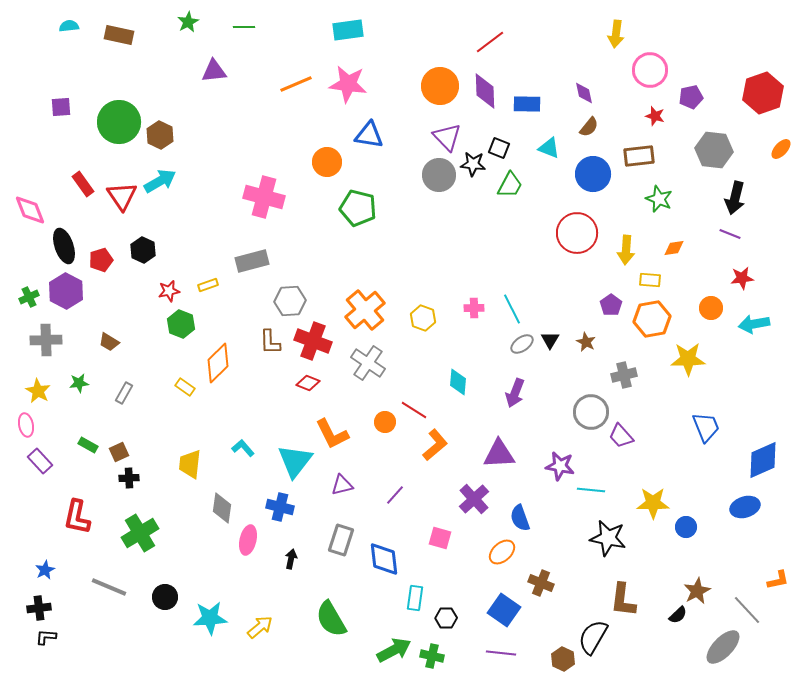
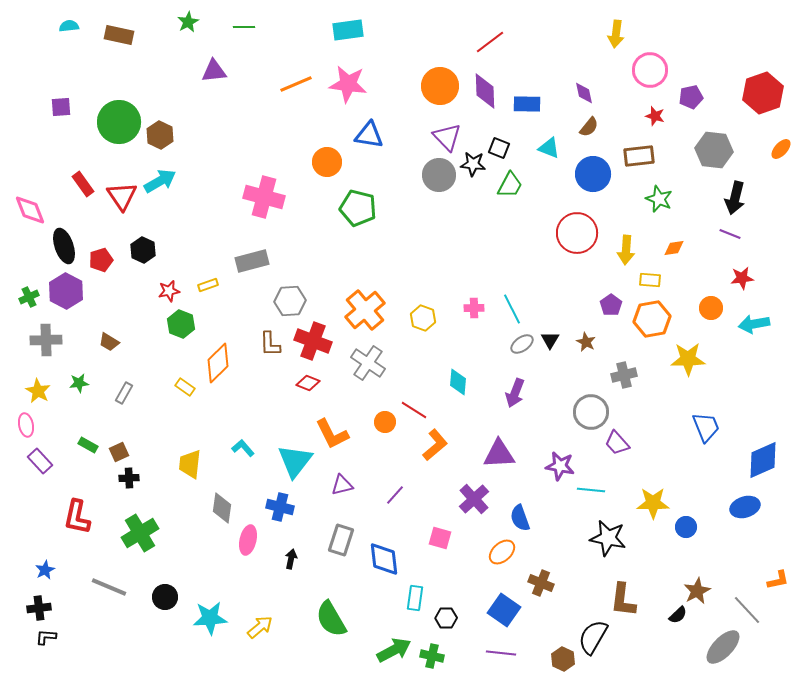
brown L-shape at (270, 342): moved 2 px down
purple trapezoid at (621, 436): moved 4 px left, 7 px down
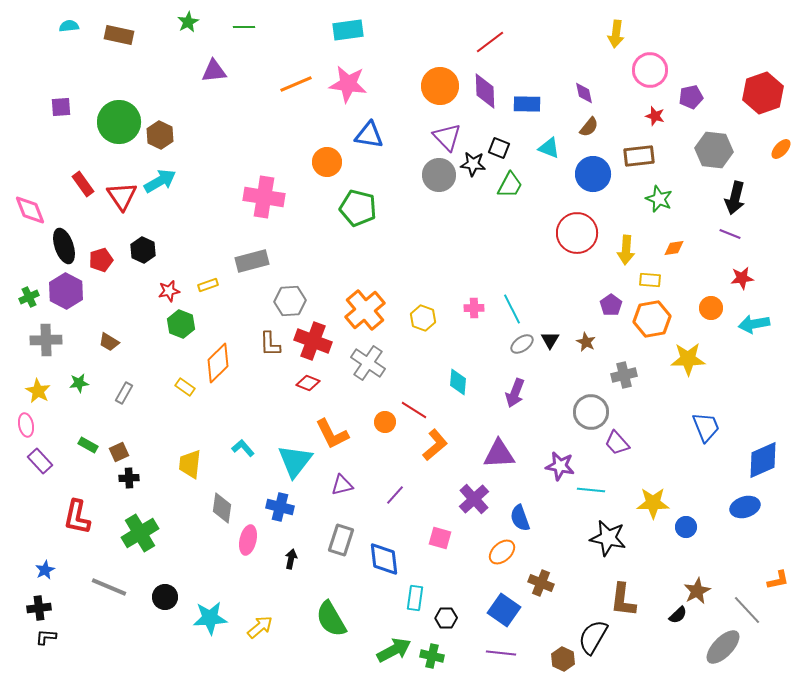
pink cross at (264, 197): rotated 6 degrees counterclockwise
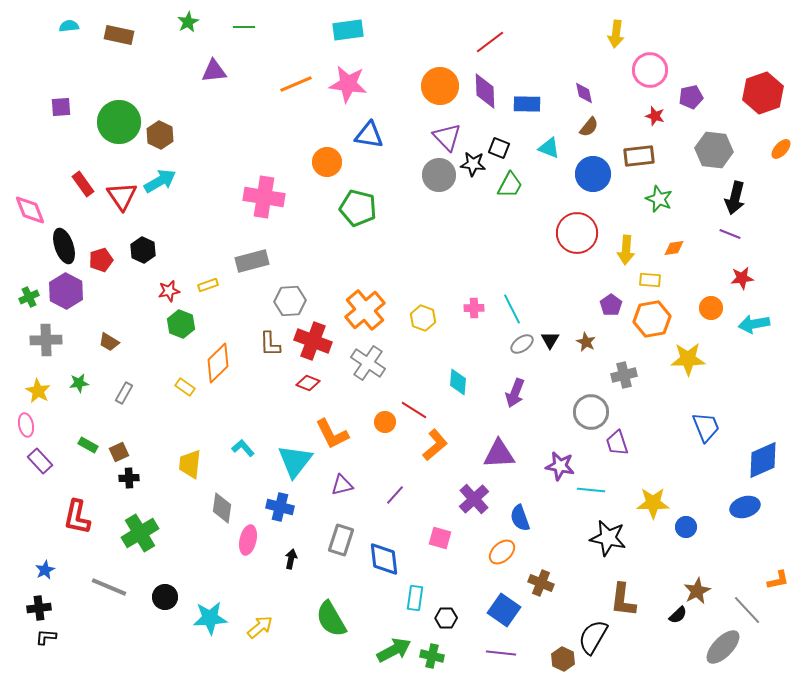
purple trapezoid at (617, 443): rotated 24 degrees clockwise
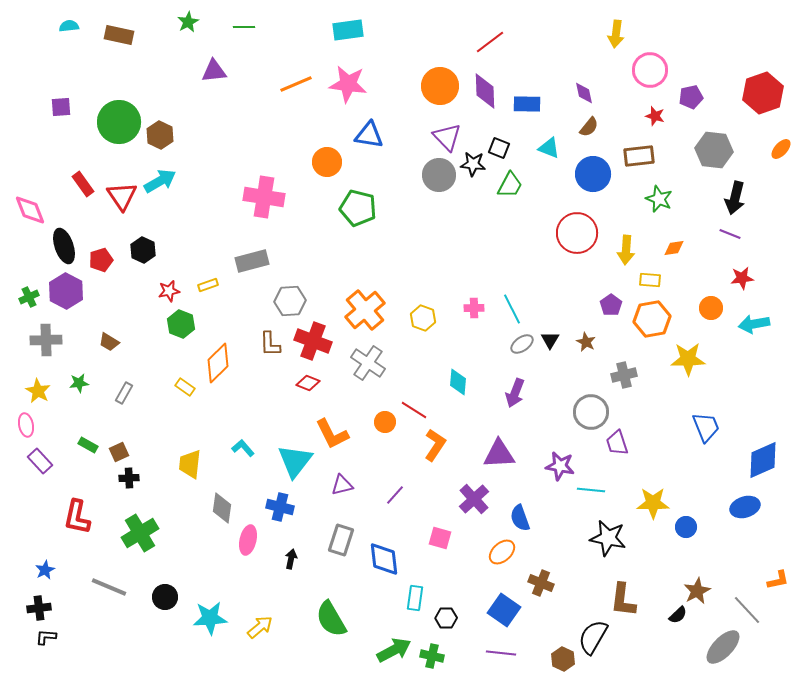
orange L-shape at (435, 445): rotated 16 degrees counterclockwise
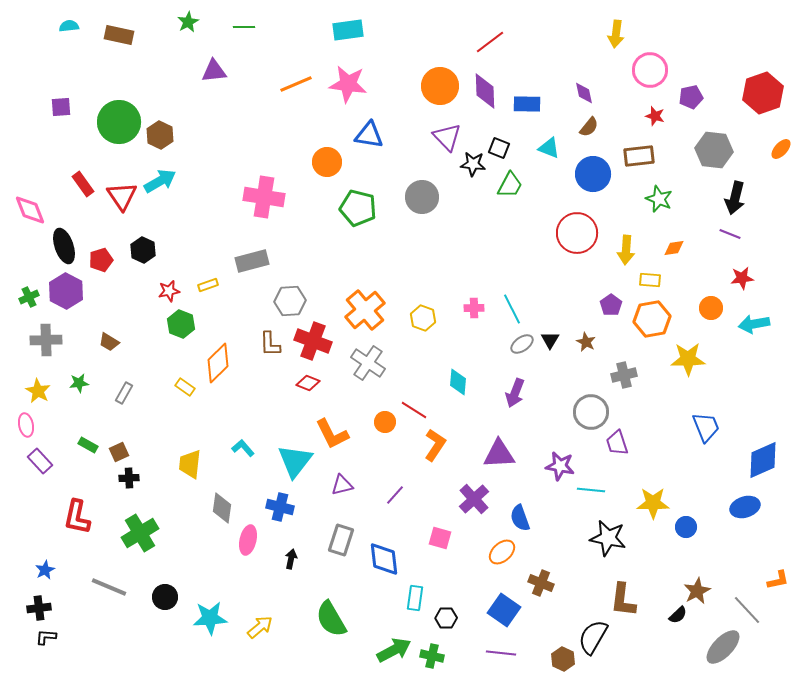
gray circle at (439, 175): moved 17 px left, 22 px down
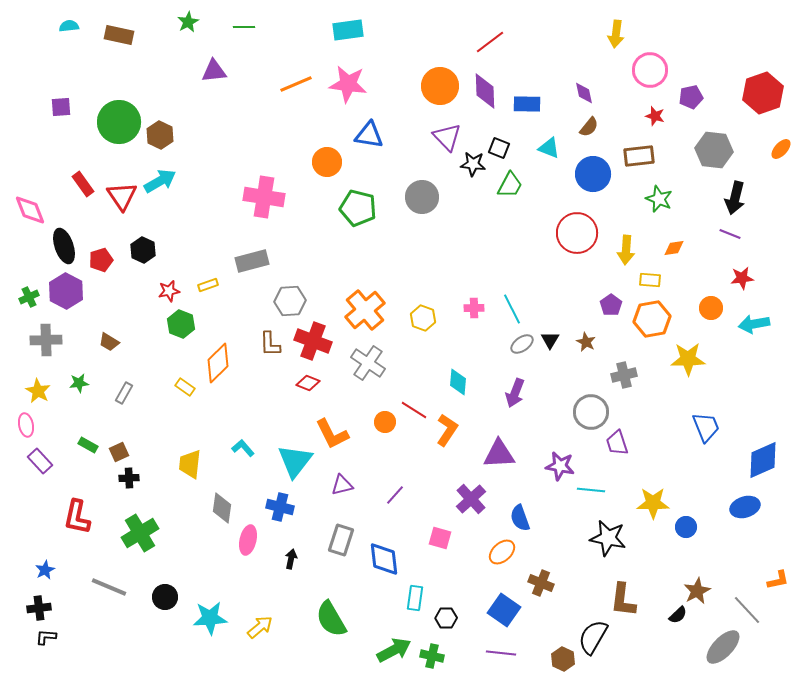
orange L-shape at (435, 445): moved 12 px right, 15 px up
purple cross at (474, 499): moved 3 px left
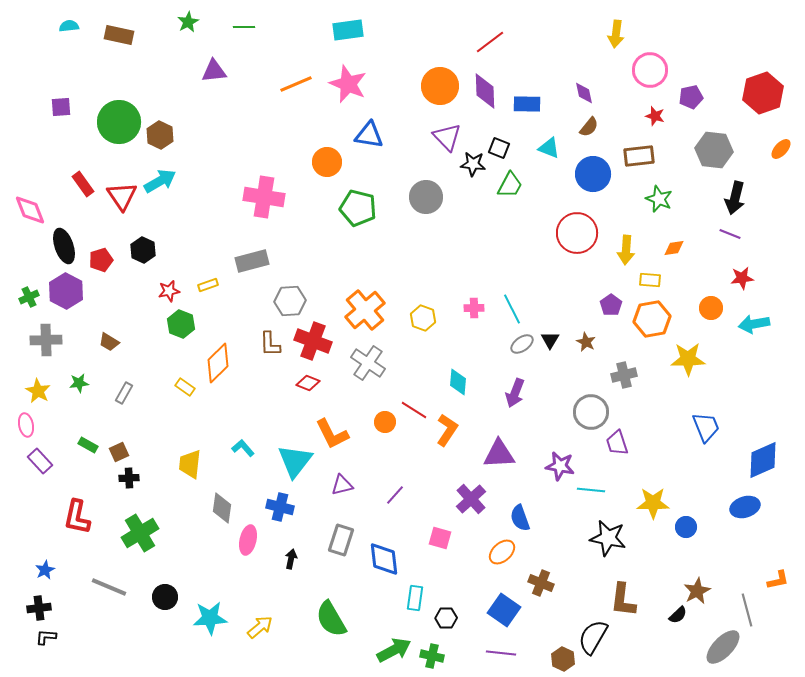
pink star at (348, 84): rotated 15 degrees clockwise
gray circle at (422, 197): moved 4 px right
gray line at (747, 610): rotated 28 degrees clockwise
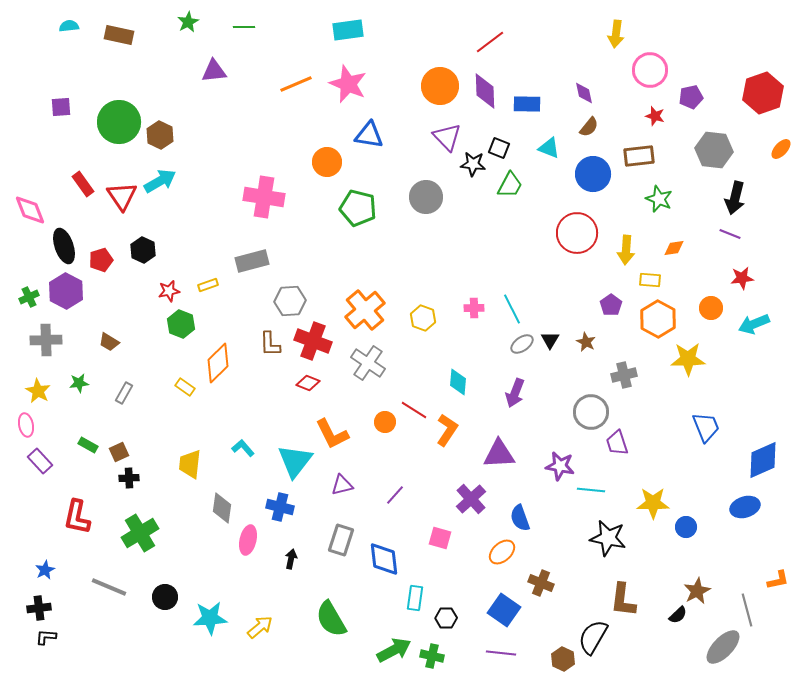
orange hexagon at (652, 319): moved 6 px right; rotated 21 degrees counterclockwise
cyan arrow at (754, 324): rotated 12 degrees counterclockwise
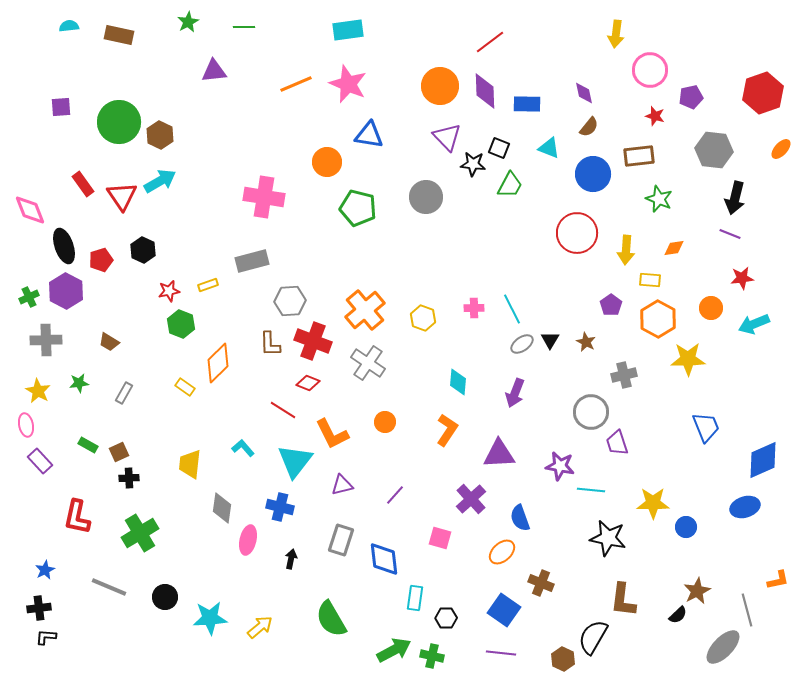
red line at (414, 410): moved 131 px left
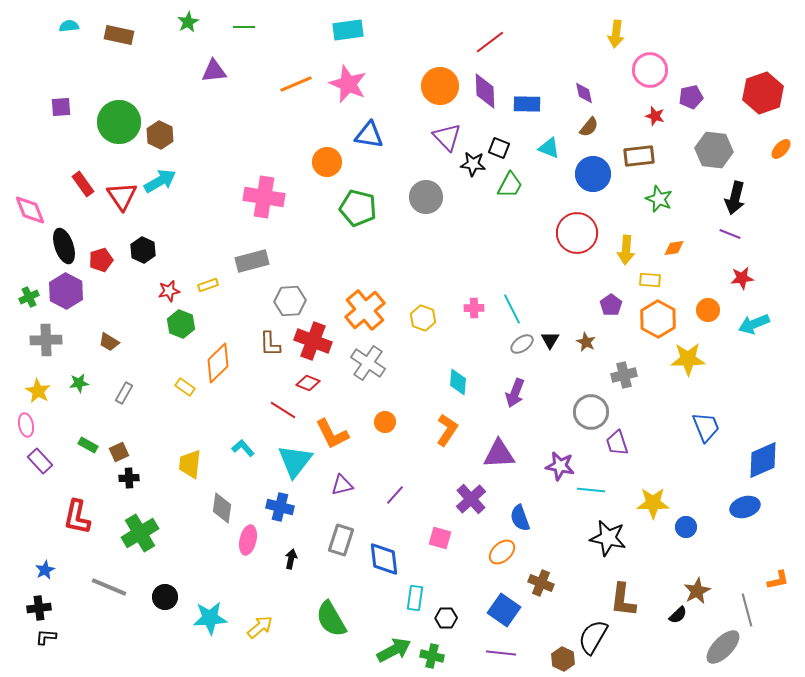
orange circle at (711, 308): moved 3 px left, 2 px down
